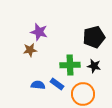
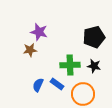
blue semicircle: rotated 72 degrees counterclockwise
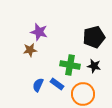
green cross: rotated 12 degrees clockwise
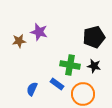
brown star: moved 11 px left, 9 px up
blue semicircle: moved 6 px left, 4 px down
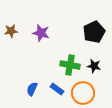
purple star: moved 2 px right, 1 px down
black pentagon: moved 5 px up; rotated 10 degrees counterclockwise
brown star: moved 8 px left, 10 px up
blue rectangle: moved 5 px down
orange circle: moved 1 px up
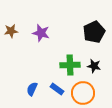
green cross: rotated 12 degrees counterclockwise
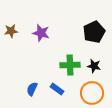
orange circle: moved 9 px right
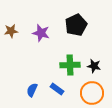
black pentagon: moved 18 px left, 7 px up
blue semicircle: moved 1 px down
